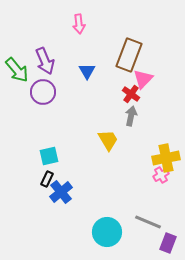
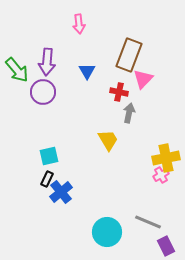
purple arrow: moved 2 px right, 1 px down; rotated 28 degrees clockwise
red cross: moved 12 px left, 2 px up; rotated 24 degrees counterclockwise
gray arrow: moved 2 px left, 3 px up
purple rectangle: moved 2 px left, 3 px down; rotated 48 degrees counterclockwise
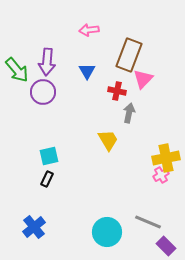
pink arrow: moved 10 px right, 6 px down; rotated 90 degrees clockwise
red cross: moved 2 px left, 1 px up
blue cross: moved 27 px left, 35 px down
purple rectangle: rotated 18 degrees counterclockwise
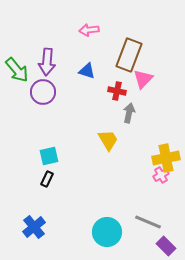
blue triangle: rotated 42 degrees counterclockwise
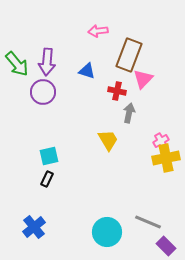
pink arrow: moved 9 px right, 1 px down
green arrow: moved 6 px up
pink cross: moved 34 px up
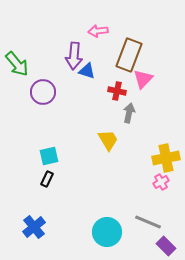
purple arrow: moved 27 px right, 6 px up
pink cross: moved 41 px down
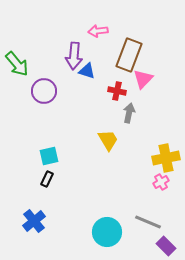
purple circle: moved 1 px right, 1 px up
blue cross: moved 6 px up
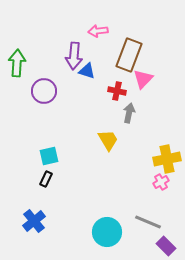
green arrow: moved 1 px up; rotated 136 degrees counterclockwise
yellow cross: moved 1 px right, 1 px down
black rectangle: moved 1 px left
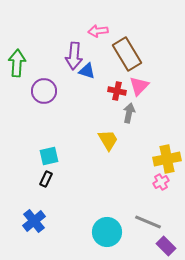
brown rectangle: moved 2 px left, 1 px up; rotated 52 degrees counterclockwise
pink triangle: moved 4 px left, 7 px down
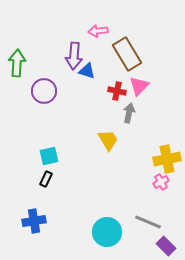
blue cross: rotated 30 degrees clockwise
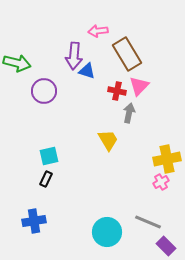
green arrow: rotated 100 degrees clockwise
